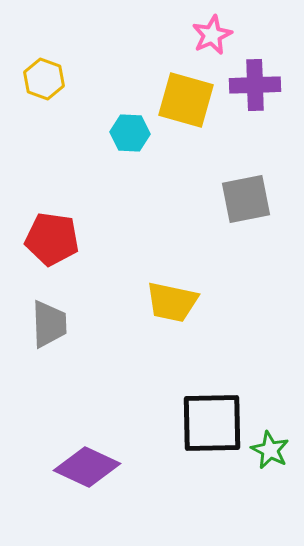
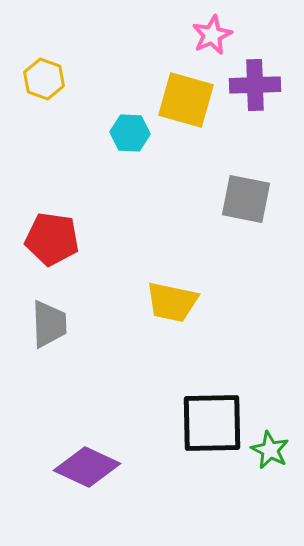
gray square: rotated 22 degrees clockwise
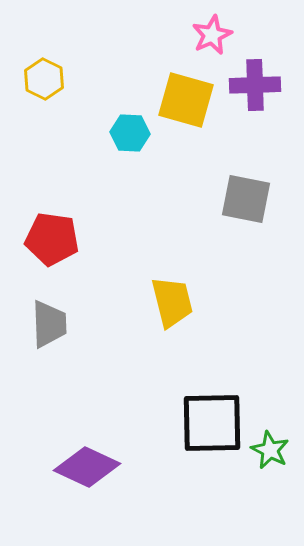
yellow hexagon: rotated 6 degrees clockwise
yellow trapezoid: rotated 116 degrees counterclockwise
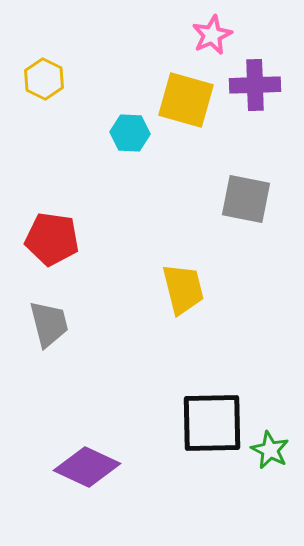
yellow trapezoid: moved 11 px right, 13 px up
gray trapezoid: rotated 12 degrees counterclockwise
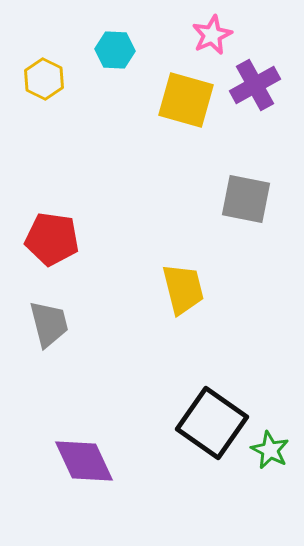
purple cross: rotated 27 degrees counterclockwise
cyan hexagon: moved 15 px left, 83 px up
black square: rotated 36 degrees clockwise
purple diamond: moved 3 px left, 6 px up; rotated 40 degrees clockwise
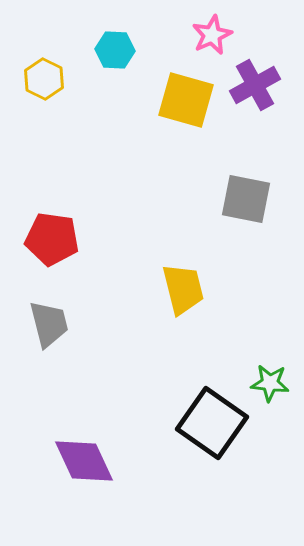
green star: moved 67 px up; rotated 21 degrees counterclockwise
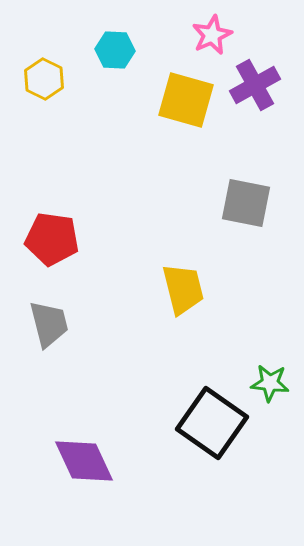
gray square: moved 4 px down
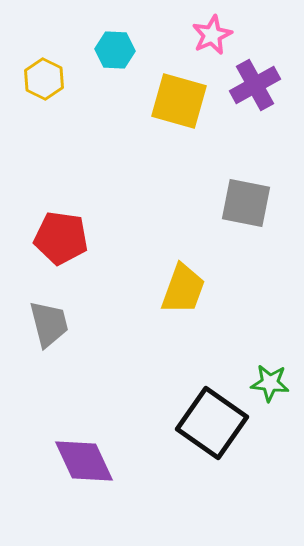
yellow square: moved 7 px left, 1 px down
red pentagon: moved 9 px right, 1 px up
yellow trapezoid: rotated 34 degrees clockwise
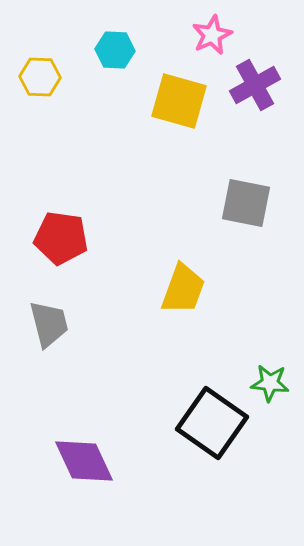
yellow hexagon: moved 4 px left, 2 px up; rotated 24 degrees counterclockwise
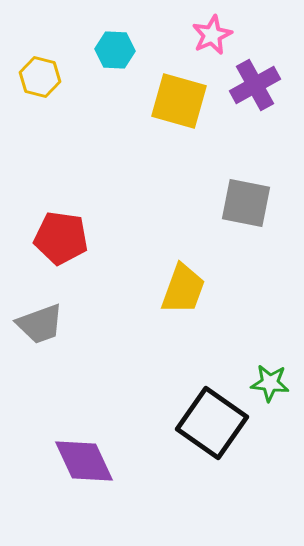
yellow hexagon: rotated 12 degrees clockwise
gray trapezoid: moved 9 px left; rotated 84 degrees clockwise
